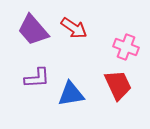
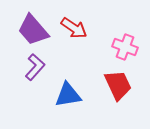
pink cross: moved 1 px left
purple L-shape: moved 2 px left, 11 px up; rotated 44 degrees counterclockwise
blue triangle: moved 3 px left, 1 px down
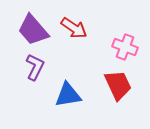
purple L-shape: rotated 16 degrees counterclockwise
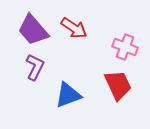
blue triangle: rotated 12 degrees counterclockwise
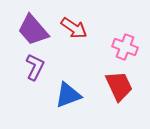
red trapezoid: moved 1 px right, 1 px down
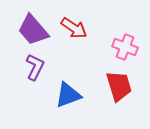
red trapezoid: rotated 8 degrees clockwise
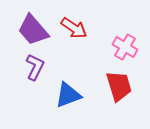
pink cross: rotated 10 degrees clockwise
